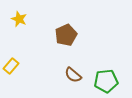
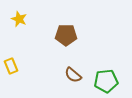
brown pentagon: rotated 25 degrees clockwise
yellow rectangle: rotated 63 degrees counterclockwise
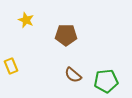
yellow star: moved 7 px right, 1 px down
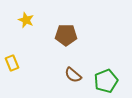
yellow rectangle: moved 1 px right, 3 px up
green pentagon: rotated 15 degrees counterclockwise
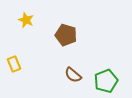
brown pentagon: rotated 15 degrees clockwise
yellow rectangle: moved 2 px right, 1 px down
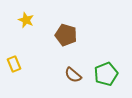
green pentagon: moved 7 px up
